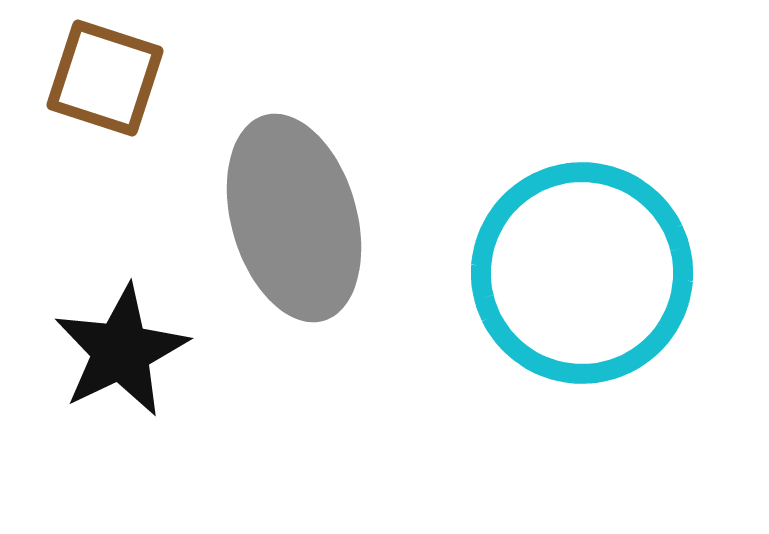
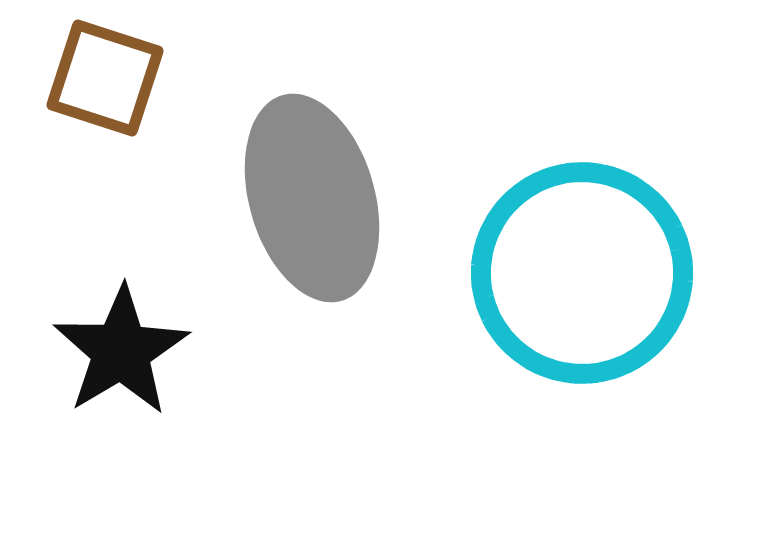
gray ellipse: moved 18 px right, 20 px up
black star: rotated 5 degrees counterclockwise
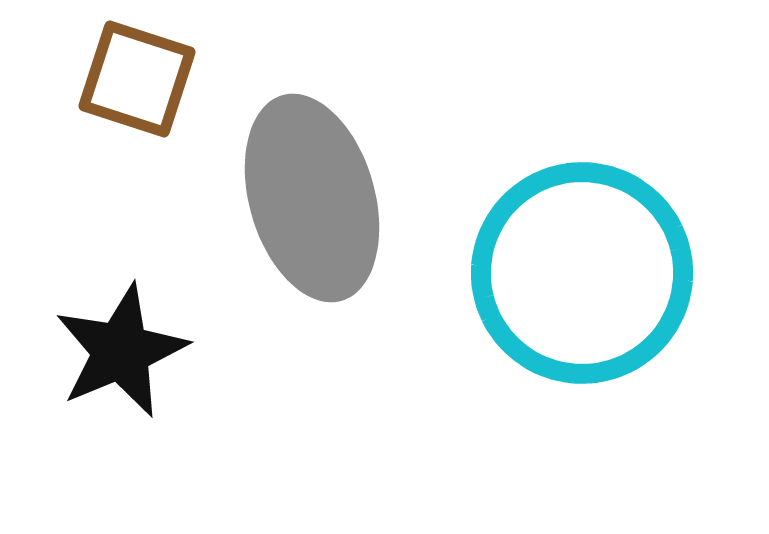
brown square: moved 32 px right, 1 px down
black star: rotated 8 degrees clockwise
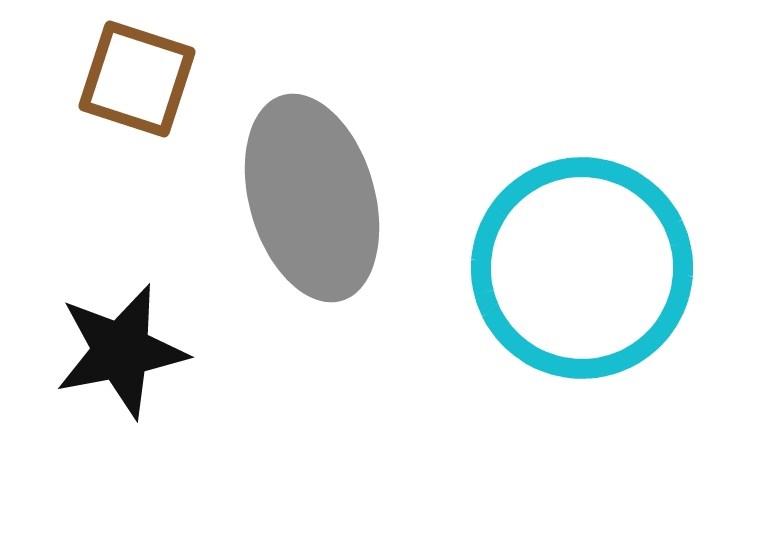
cyan circle: moved 5 px up
black star: rotated 12 degrees clockwise
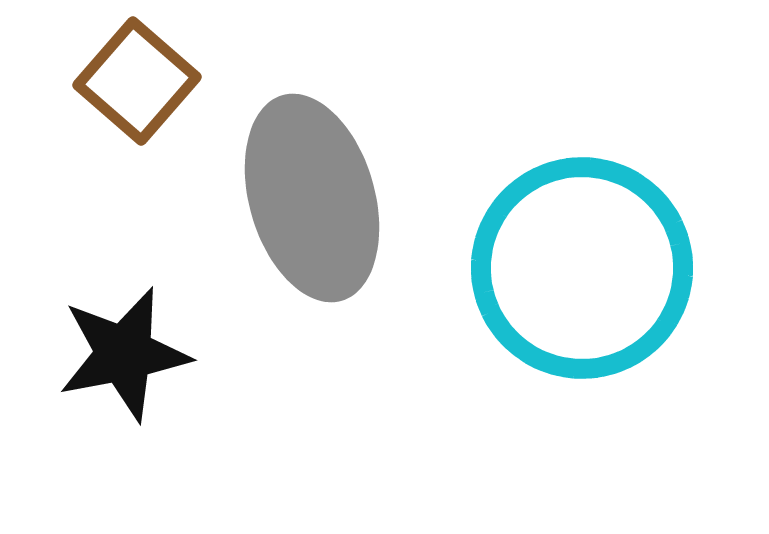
brown square: moved 2 px down; rotated 23 degrees clockwise
black star: moved 3 px right, 3 px down
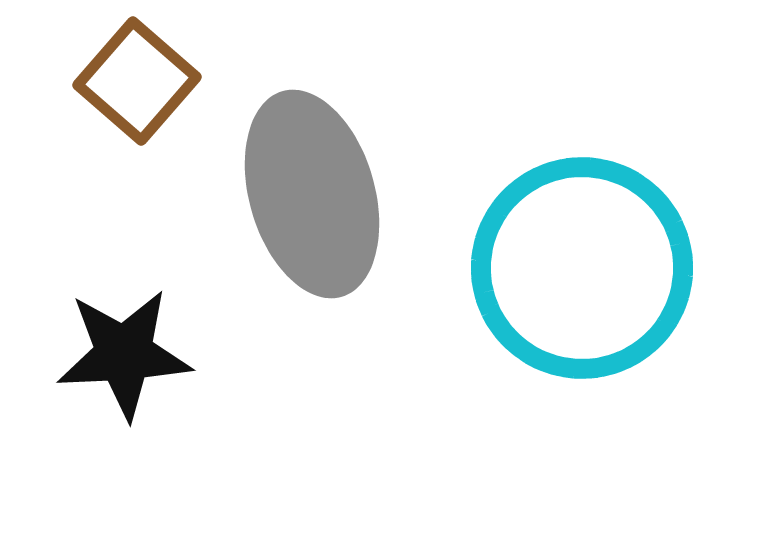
gray ellipse: moved 4 px up
black star: rotated 8 degrees clockwise
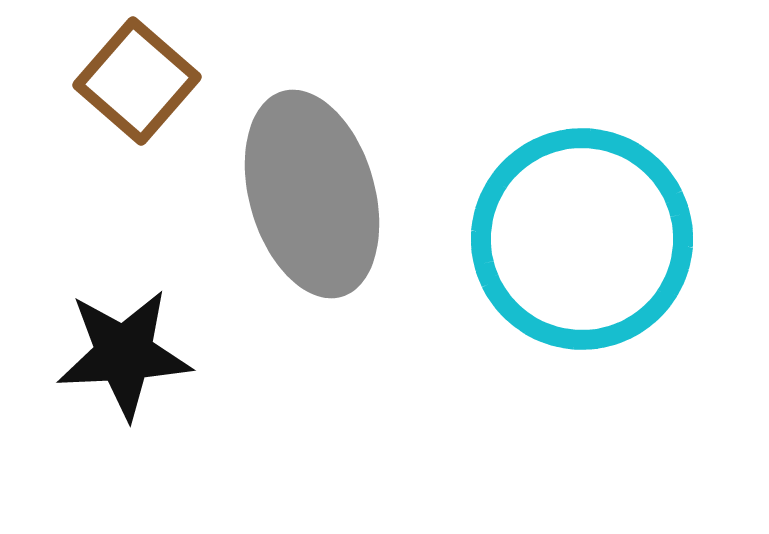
cyan circle: moved 29 px up
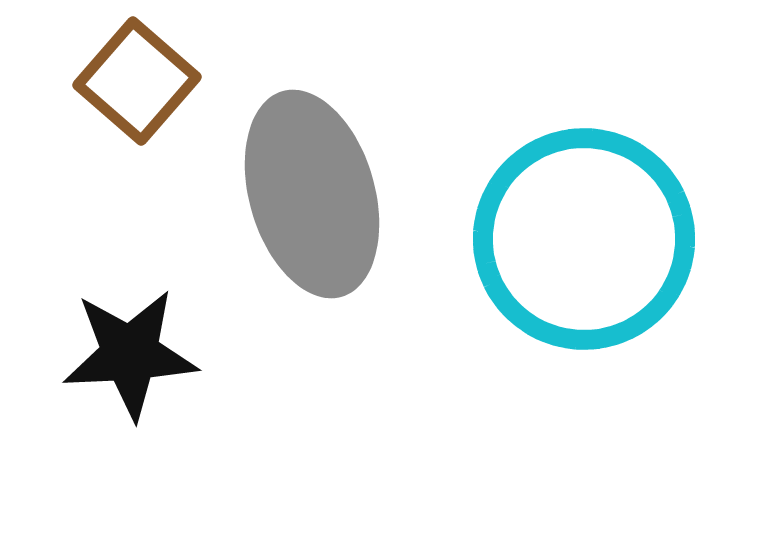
cyan circle: moved 2 px right
black star: moved 6 px right
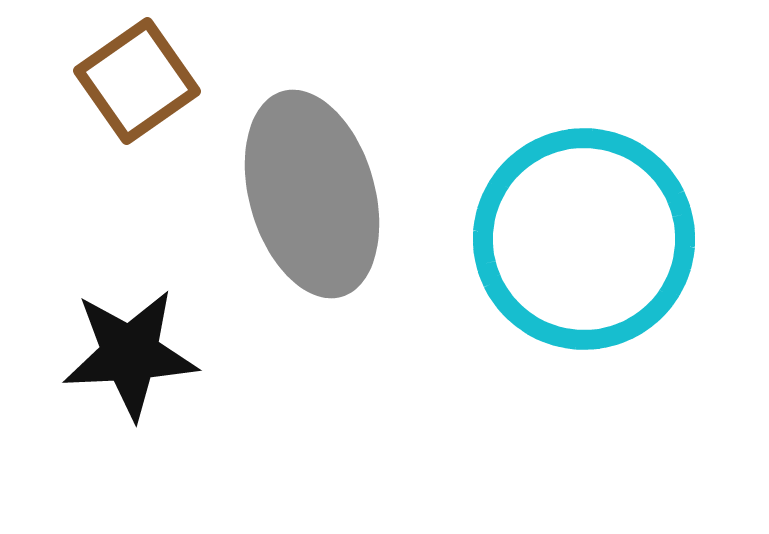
brown square: rotated 14 degrees clockwise
